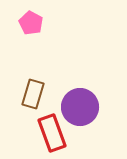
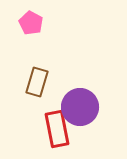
brown rectangle: moved 4 px right, 12 px up
red rectangle: moved 5 px right, 4 px up; rotated 9 degrees clockwise
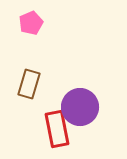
pink pentagon: rotated 20 degrees clockwise
brown rectangle: moved 8 px left, 2 px down
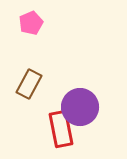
brown rectangle: rotated 12 degrees clockwise
red rectangle: moved 4 px right
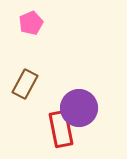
brown rectangle: moved 4 px left
purple circle: moved 1 px left, 1 px down
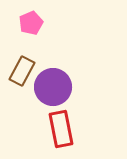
brown rectangle: moved 3 px left, 13 px up
purple circle: moved 26 px left, 21 px up
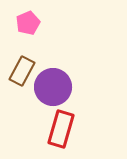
pink pentagon: moved 3 px left
red rectangle: rotated 27 degrees clockwise
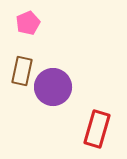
brown rectangle: rotated 16 degrees counterclockwise
red rectangle: moved 36 px right
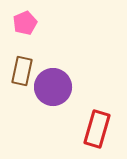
pink pentagon: moved 3 px left
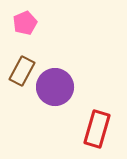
brown rectangle: rotated 16 degrees clockwise
purple circle: moved 2 px right
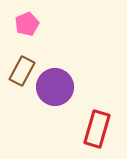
pink pentagon: moved 2 px right, 1 px down
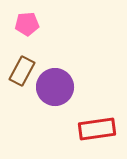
pink pentagon: rotated 20 degrees clockwise
red rectangle: rotated 66 degrees clockwise
